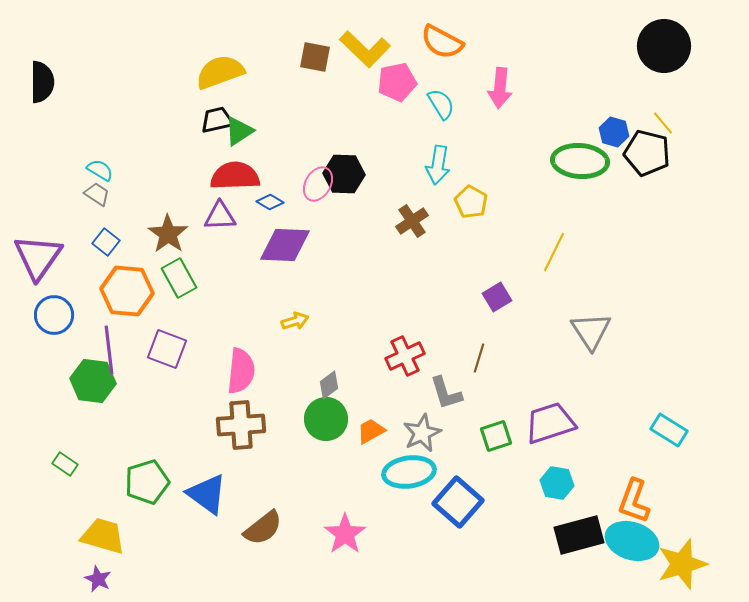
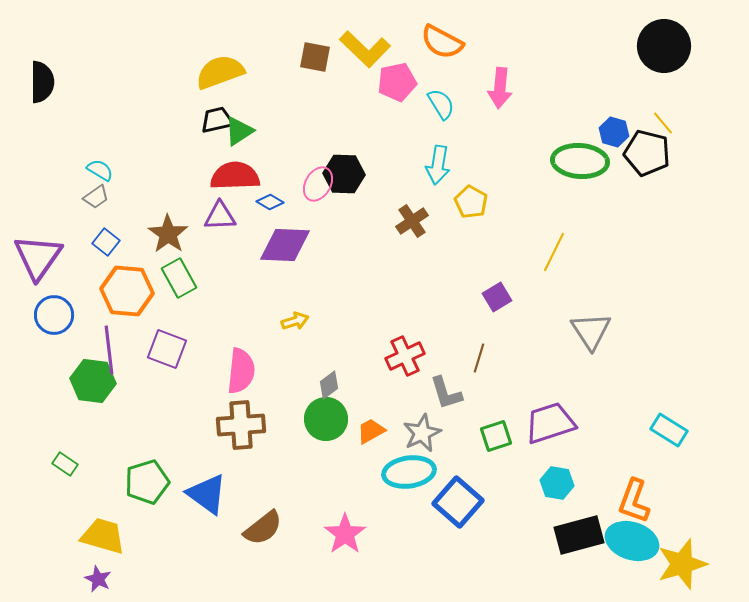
gray trapezoid at (97, 194): moved 1 px left, 3 px down; rotated 112 degrees clockwise
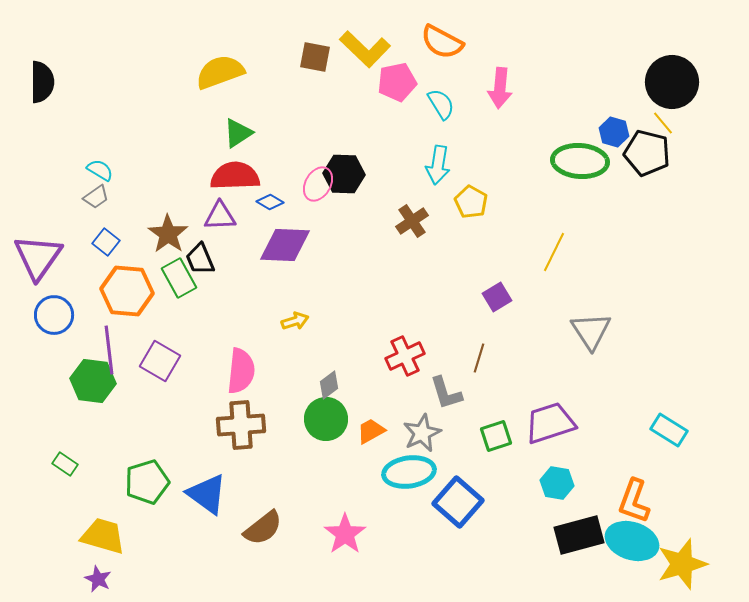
black circle at (664, 46): moved 8 px right, 36 px down
black trapezoid at (217, 120): moved 17 px left, 139 px down; rotated 100 degrees counterclockwise
green triangle at (239, 131): moved 1 px left, 2 px down
purple square at (167, 349): moved 7 px left, 12 px down; rotated 9 degrees clockwise
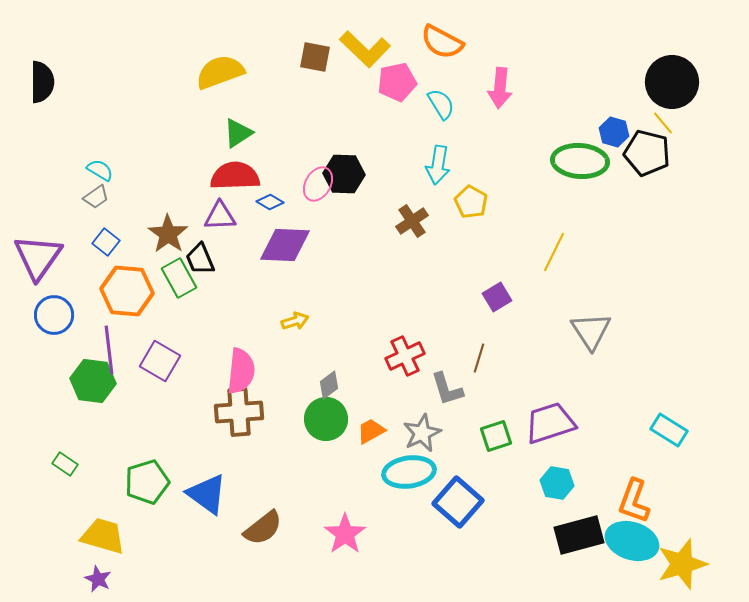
gray L-shape at (446, 393): moved 1 px right, 4 px up
brown cross at (241, 425): moved 2 px left, 13 px up
